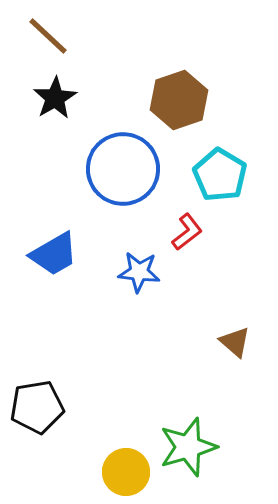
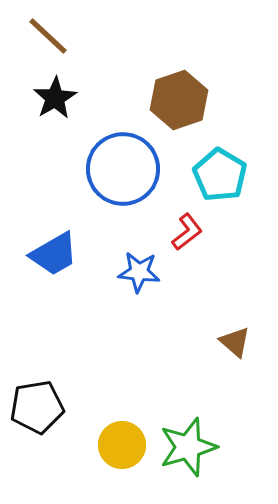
yellow circle: moved 4 px left, 27 px up
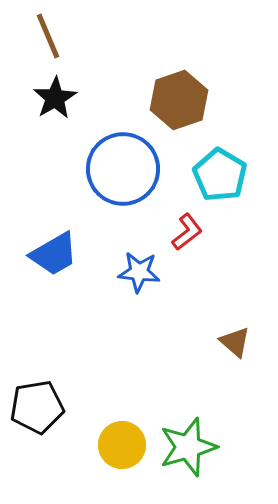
brown line: rotated 24 degrees clockwise
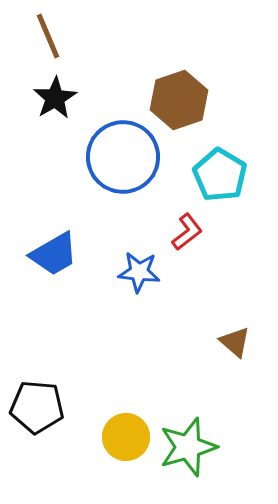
blue circle: moved 12 px up
black pentagon: rotated 14 degrees clockwise
yellow circle: moved 4 px right, 8 px up
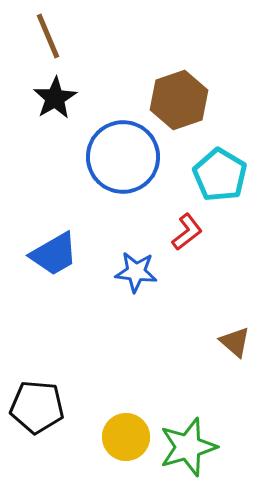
blue star: moved 3 px left
